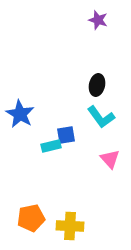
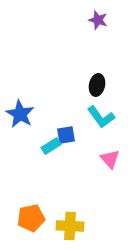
cyan rectangle: rotated 18 degrees counterclockwise
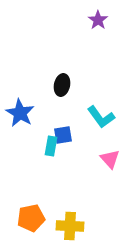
purple star: rotated 18 degrees clockwise
black ellipse: moved 35 px left
blue star: moved 1 px up
blue square: moved 3 px left
cyan rectangle: rotated 48 degrees counterclockwise
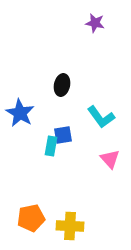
purple star: moved 3 px left, 3 px down; rotated 24 degrees counterclockwise
